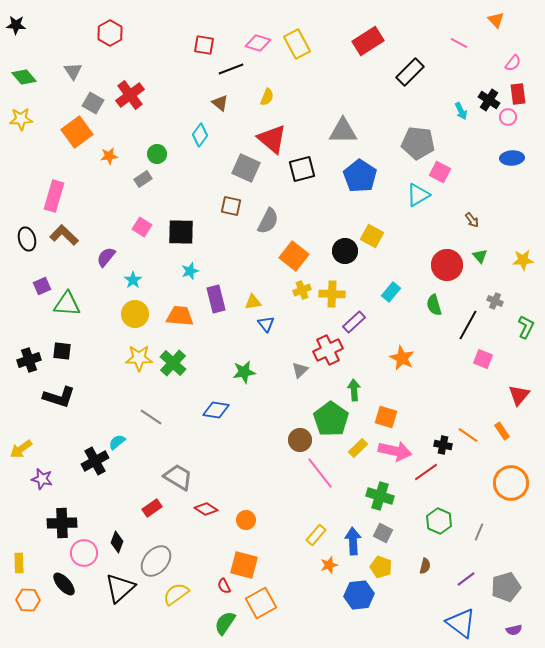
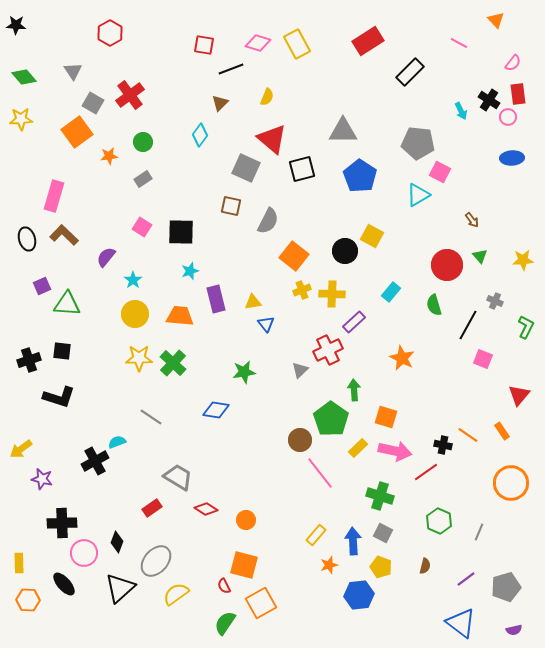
brown triangle at (220, 103): rotated 36 degrees clockwise
green circle at (157, 154): moved 14 px left, 12 px up
cyan semicircle at (117, 442): rotated 18 degrees clockwise
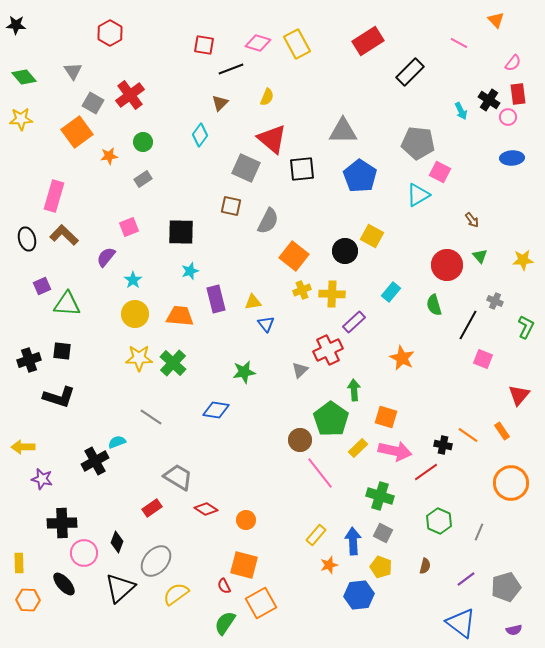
black square at (302, 169): rotated 8 degrees clockwise
pink square at (142, 227): moved 13 px left; rotated 36 degrees clockwise
yellow arrow at (21, 449): moved 2 px right, 2 px up; rotated 35 degrees clockwise
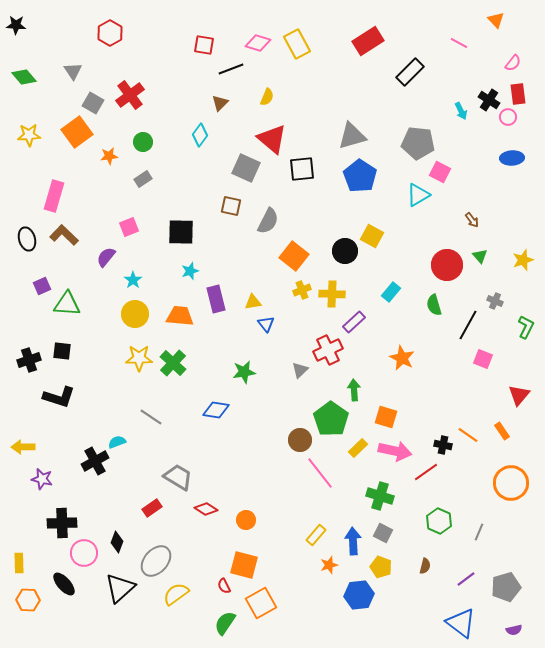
yellow star at (21, 119): moved 8 px right, 16 px down
gray triangle at (343, 131): moved 9 px right, 5 px down; rotated 16 degrees counterclockwise
yellow star at (523, 260): rotated 15 degrees counterclockwise
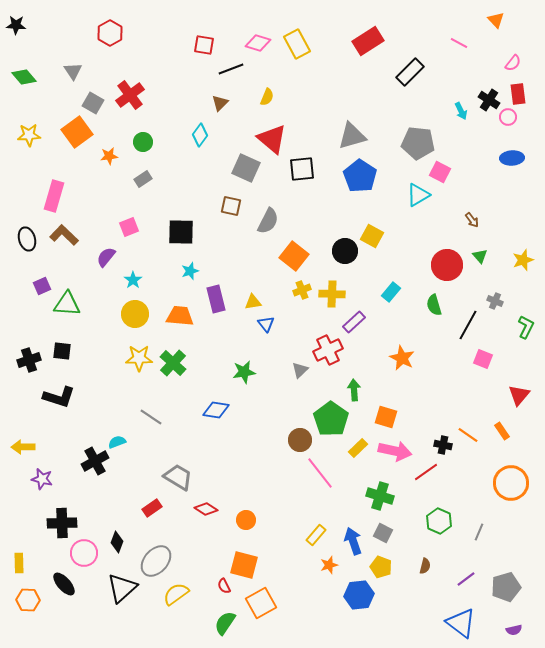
blue arrow at (353, 541): rotated 16 degrees counterclockwise
black triangle at (120, 588): moved 2 px right
